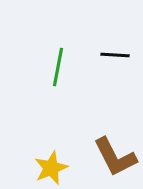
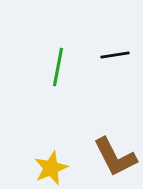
black line: rotated 12 degrees counterclockwise
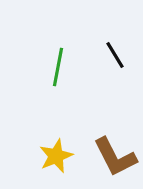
black line: rotated 68 degrees clockwise
yellow star: moved 5 px right, 12 px up
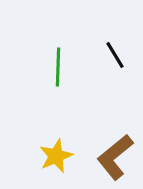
green line: rotated 9 degrees counterclockwise
brown L-shape: rotated 78 degrees clockwise
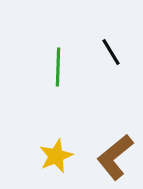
black line: moved 4 px left, 3 px up
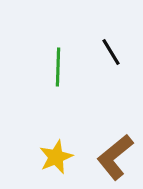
yellow star: moved 1 px down
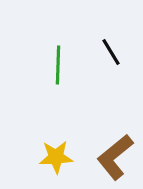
green line: moved 2 px up
yellow star: rotated 20 degrees clockwise
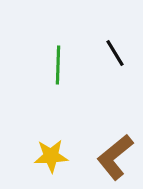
black line: moved 4 px right, 1 px down
yellow star: moved 5 px left, 1 px up
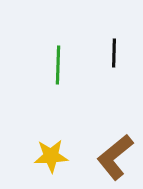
black line: moved 1 px left; rotated 32 degrees clockwise
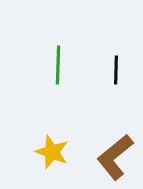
black line: moved 2 px right, 17 px down
yellow star: moved 1 px right, 4 px up; rotated 24 degrees clockwise
